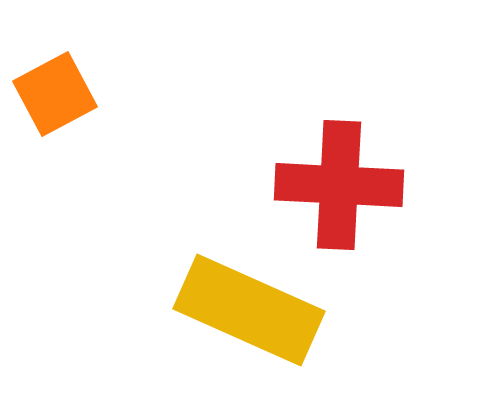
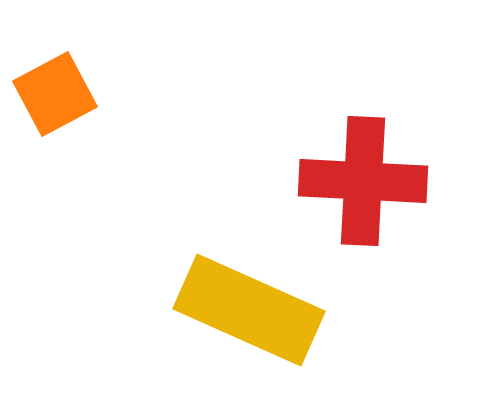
red cross: moved 24 px right, 4 px up
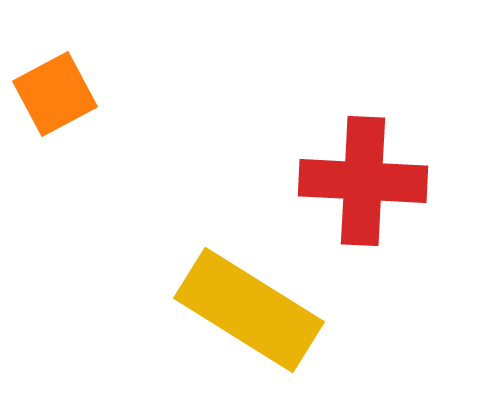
yellow rectangle: rotated 8 degrees clockwise
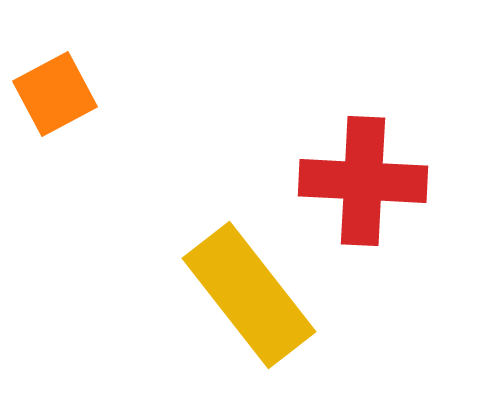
yellow rectangle: moved 15 px up; rotated 20 degrees clockwise
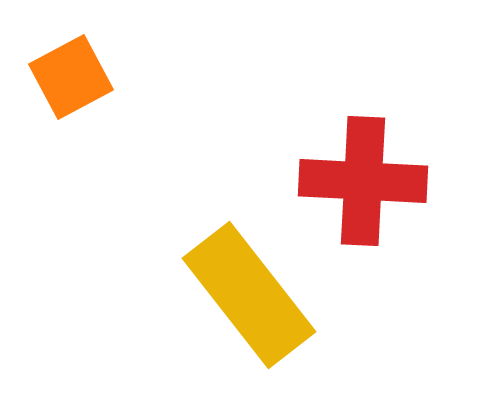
orange square: moved 16 px right, 17 px up
